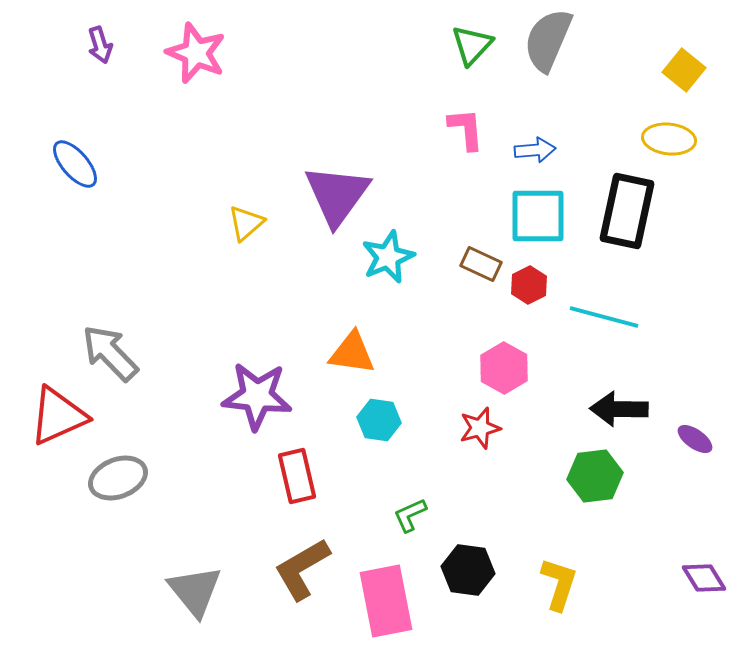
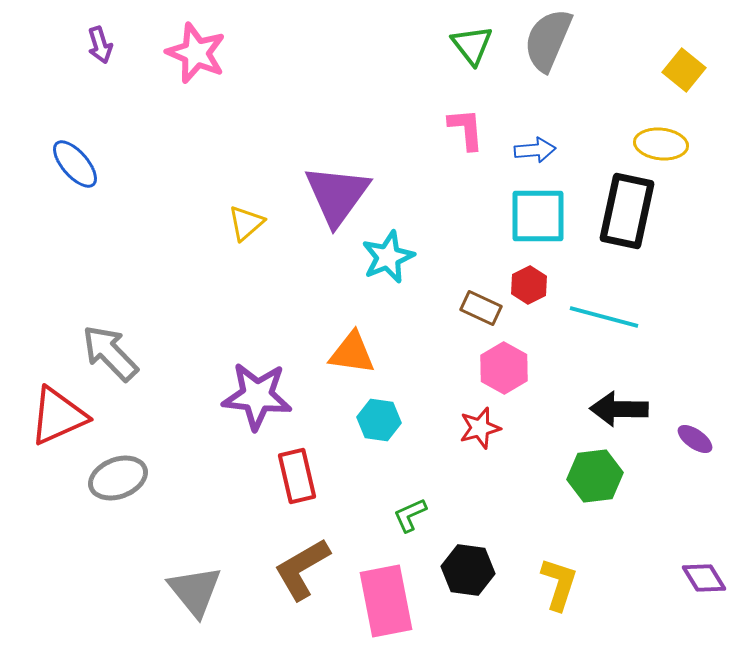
green triangle: rotated 21 degrees counterclockwise
yellow ellipse: moved 8 px left, 5 px down
brown rectangle: moved 44 px down
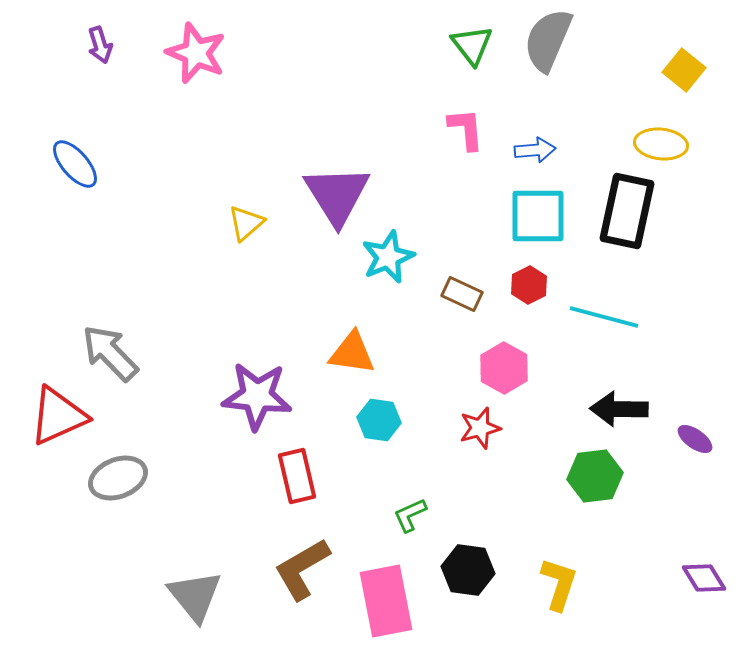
purple triangle: rotated 8 degrees counterclockwise
brown rectangle: moved 19 px left, 14 px up
gray triangle: moved 5 px down
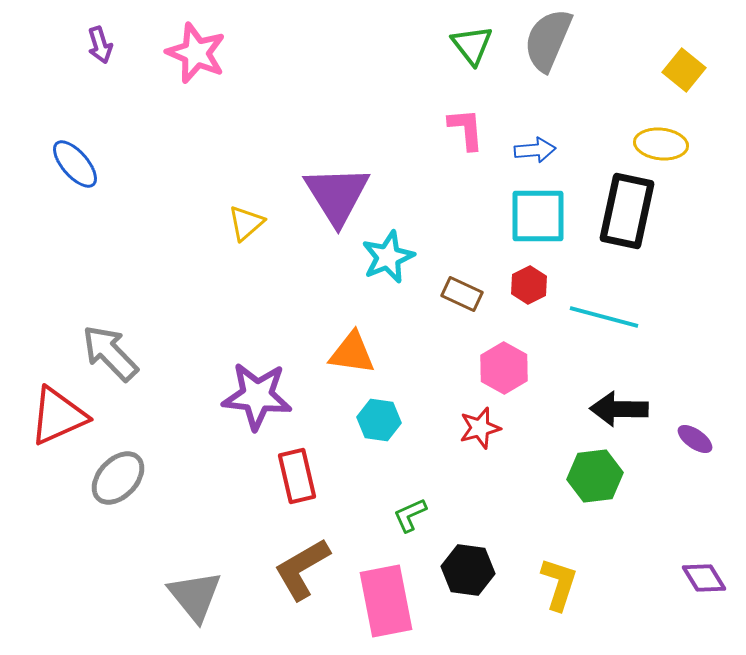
gray ellipse: rotated 26 degrees counterclockwise
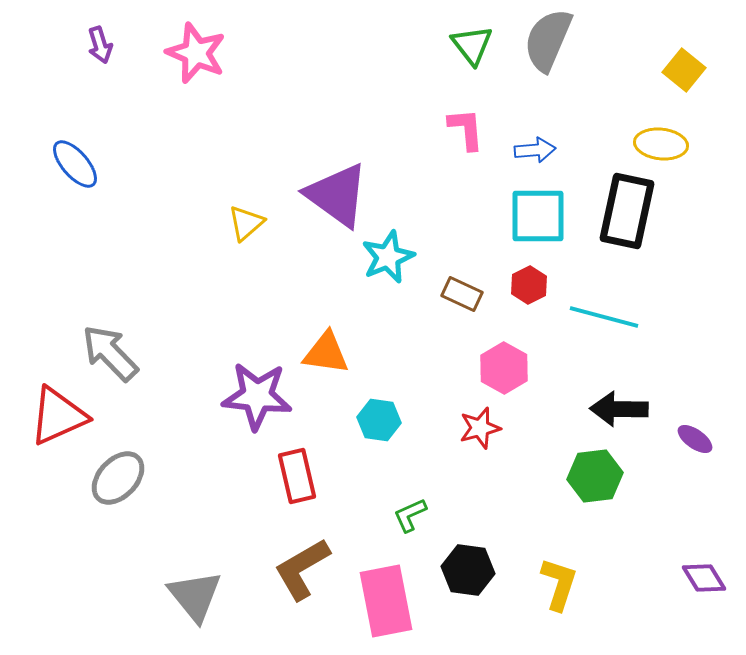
purple triangle: rotated 22 degrees counterclockwise
orange triangle: moved 26 px left
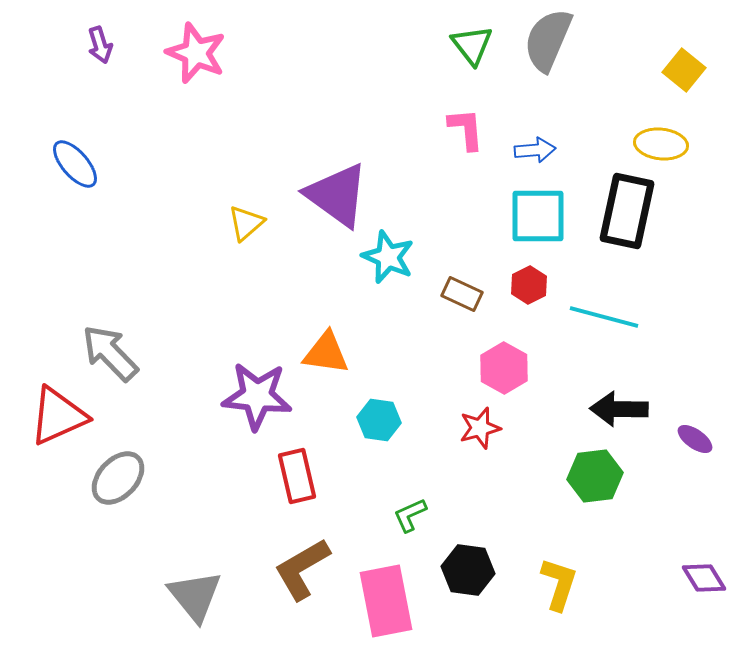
cyan star: rotated 26 degrees counterclockwise
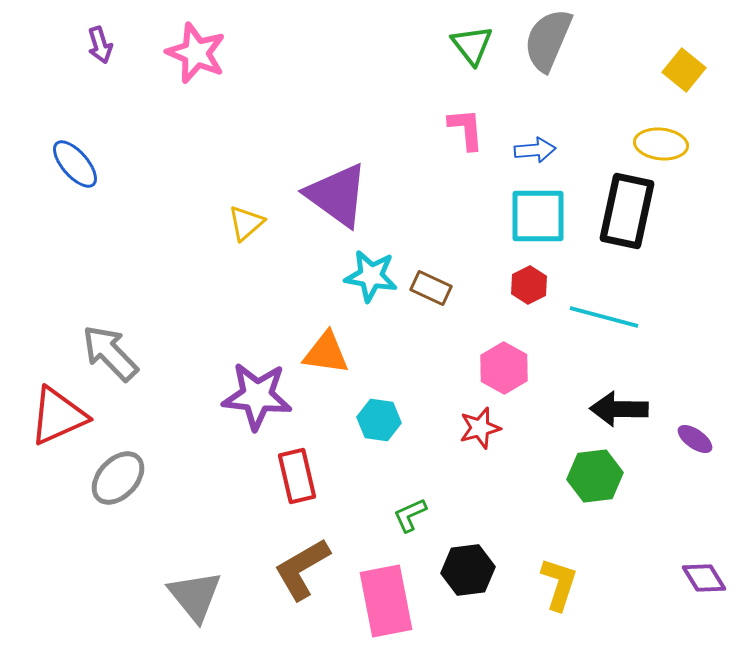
cyan star: moved 17 px left, 19 px down; rotated 14 degrees counterclockwise
brown rectangle: moved 31 px left, 6 px up
black hexagon: rotated 15 degrees counterclockwise
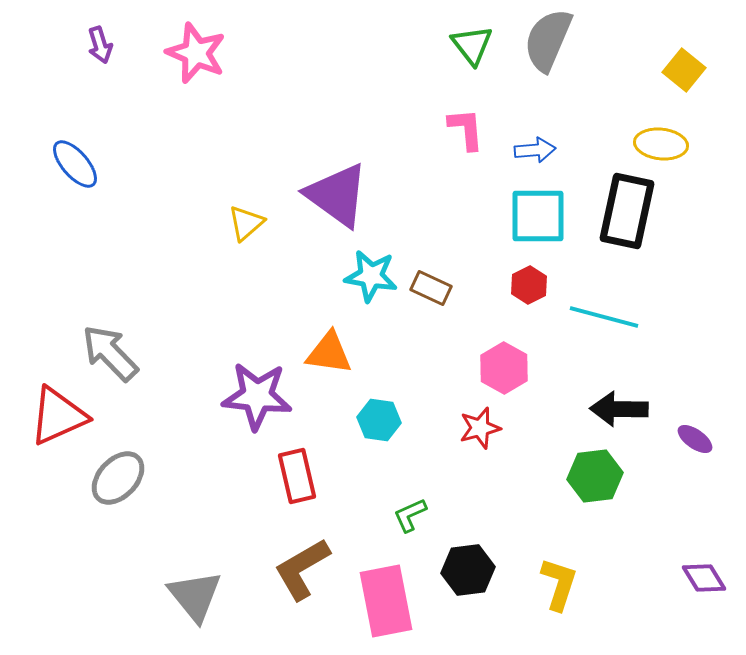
orange triangle: moved 3 px right
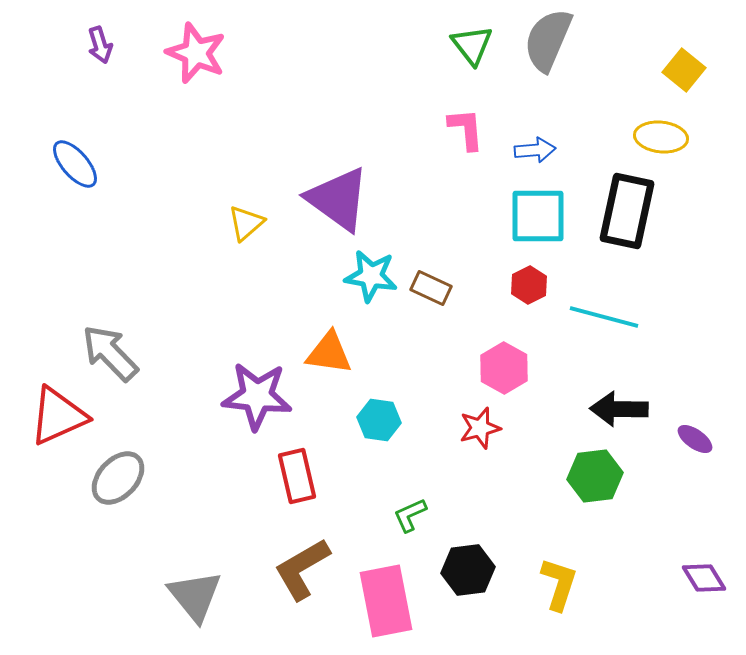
yellow ellipse: moved 7 px up
purple triangle: moved 1 px right, 4 px down
